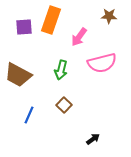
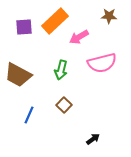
orange rectangle: moved 4 px right, 1 px down; rotated 28 degrees clockwise
pink arrow: rotated 24 degrees clockwise
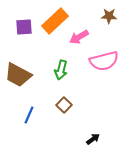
pink semicircle: moved 2 px right, 2 px up
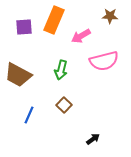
brown star: moved 1 px right
orange rectangle: moved 1 px left, 1 px up; rotated 24 degrees counterclockwise
pink arrow: moved 2 px right, 1 px up
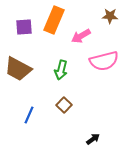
brown trapezoid: moved 6 px up
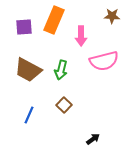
brown star: moved 2 px right
pink arrow: rotated 60 degrees counterclockwise
brown trapezoid: moved 10 px right, 1 px down
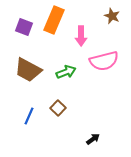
brown star: rotated 21 degrees clockwise
purple square: rotated 24 degrees clockwise
green arrow: moved 5 px right, 2 px down; rotated 126 degrees counterclockwise
brown square: moved 6 px left, 3 px down
blue line: moved 1 px down
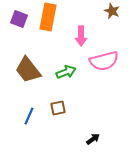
brown star: moved 5 px up
orange rectangle: moved 6 px left, 3 px up; rotated 12 degrees counterclockwise
purple square: moved 5 px left, 8 px up
brown trapezoid: rotated 24 degrees clockwise
brown square: rotated 35 degrees clockwise
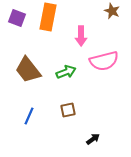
purple square: moved 2 px left, 1 px up
brown square: moved 10 px right, 2 px down
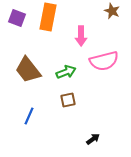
brown square: moved 10 px up
